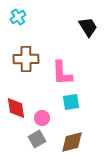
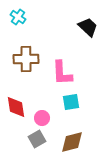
cyan cross: rotated 21 degrees counterclockwise
black trapezoid: rotated 15 degrees counterclockwise
red diamond: moved 1 px up
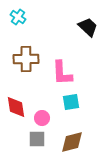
gray square: rotated 30 degrees clockwise
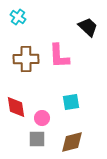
pink L-shape: moved 3 px left, 17 px up
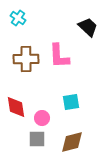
cyan cross: moved 1 px down
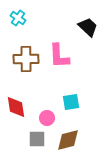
pink circle: moved 5 px right
brown diamond: moved 4 px left, 2 px up
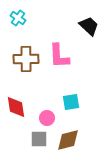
black trapezoid: moved 1 px right, 1 px up
gray square: moved 2 px right
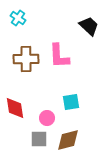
red diamond: moved 1 px left, 1 px down
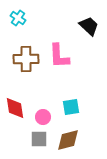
cyan square: moved 5 px down
pink circle: moved 4 px left, 1 px up
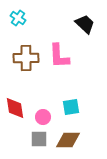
black trapezoid: moved 4 px left, 2 px up
brown cross: moved 1 px up
brown diamond: rotated 15 degrees clockwise
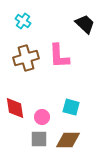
cyan cross: moved 5 px right, 3 px down
brown cross: rotated 15 degrees counterclockwise
cyan square: rotated 24 degrees clockwise
pink circle: moved 1 px left
